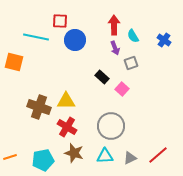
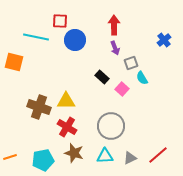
cyan semicircle: moved 9 px right, 42 px down
blue cross: rotated 16 degrees clockwise
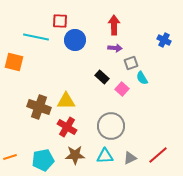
blue cross: rotated 24 degrees counterclockwise
purple arrow: rotated 64 degrees counterclockwise
brown star: moved 1 px right, 2 px down; rotated 18 degrees counterclockwise
